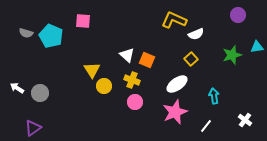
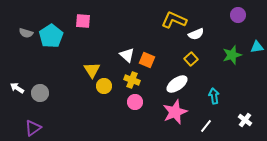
cyan pentagon: rotated 15 degrees clockwise
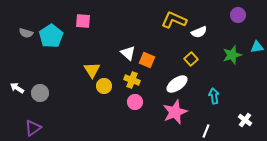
white semicircle: moved 3 px right, 2 px up
white triangle: moved 1 px right, 2 px up
white line: moved 5 px down; rotated 16 degrees counterclockwise
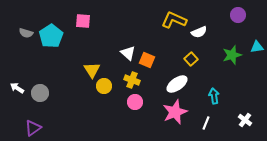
white line: moved 8 px up
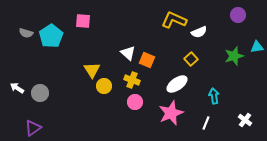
green star: moved 2 px right, 1 px down
pink star: moved 4 px left, 1 px down
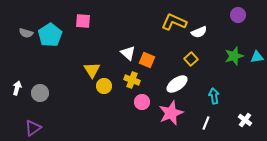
yellow L-shape: moved 2 px down
cyan pentagon: moved 1 px left, 1 px up
cyan triangle: moved 10 px down
white arrow: rotated 72 degrees clockwise
pink circle: moved 7 px right
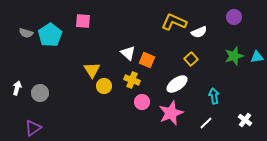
purple circle: moved 4 px left, 2 px down
white line: rotated 24 degrees clockwise
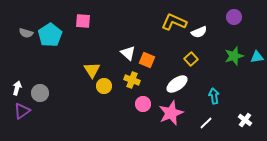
pink circle: moved 1 px right, 2 px down
purple triangle: moved 11 px left, 17 px up
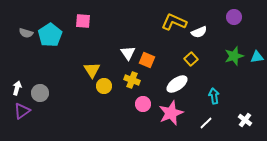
white triangle: rotated 14 degrees clockwise
